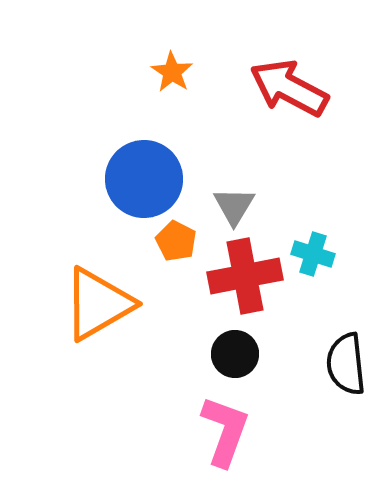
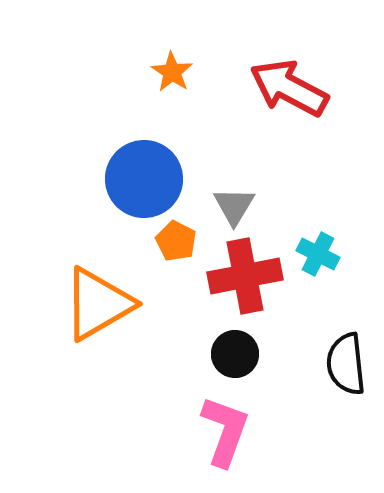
cyan cross: moved 5 px right; rotated 9 degrees clockwise
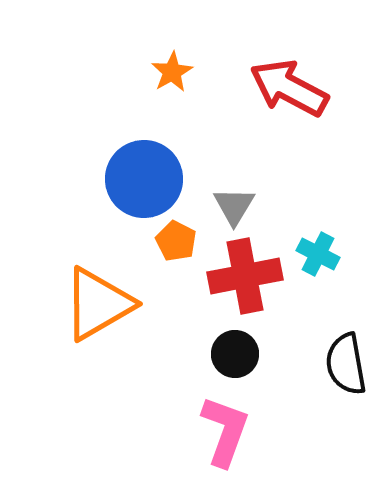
orange star: rotated 9 degrees clockwise
black semicircle: rotated 4 degrees counterclockwise
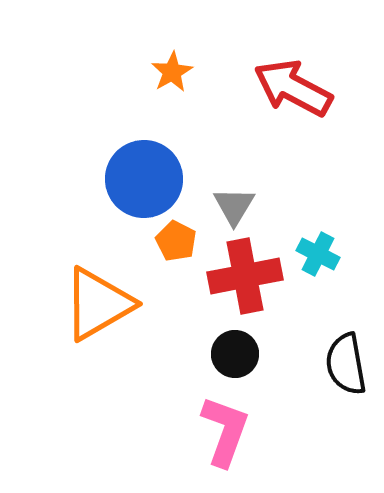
red arrow: moved 4 px right
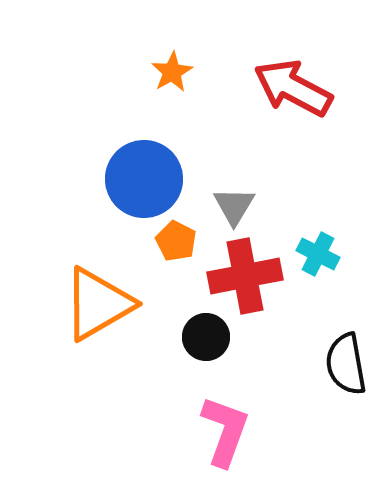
black circle: moved 29 px left, 17 px up
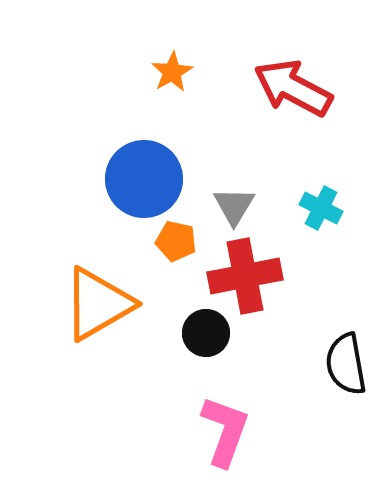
orange pentagon: rotated 15 degrees counterclockwise
cyan cross: moved 3 px right, 46 px up
black circle: moved 4 px up
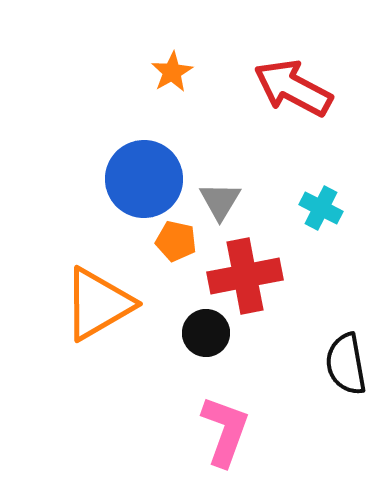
gray triangle: moved 14 px left, 5 px up
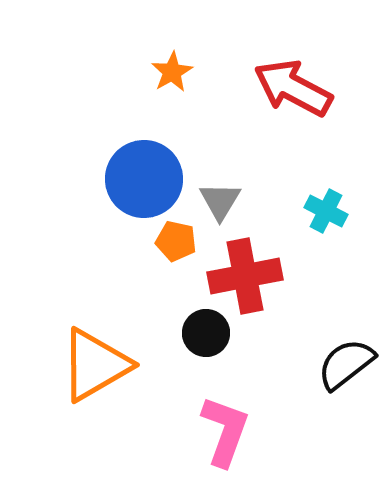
cyan cross: moved 5 px right, 3 px down
orange triangle: moved 3 px left, 61 px down
black semicircle: rotated 62 degrees clockwise
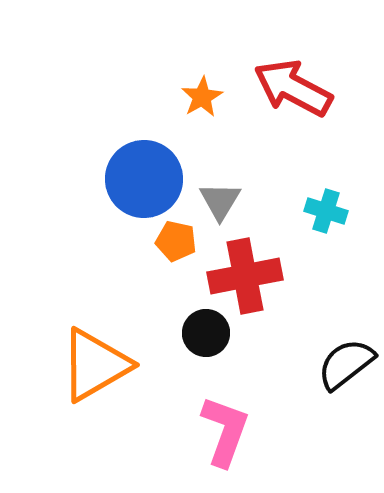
orange star: moved 30 px right, 25 px down
cyan cross: rotated 9 degrees counterclockwise
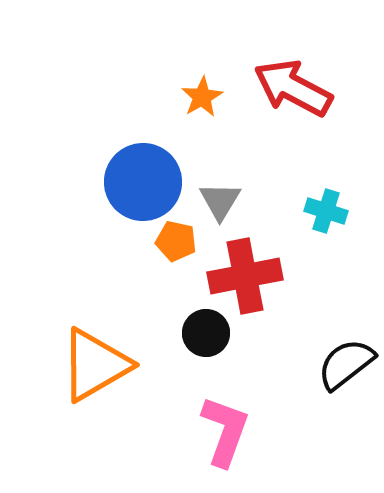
blue circle: moved 1 px left, 3 px down
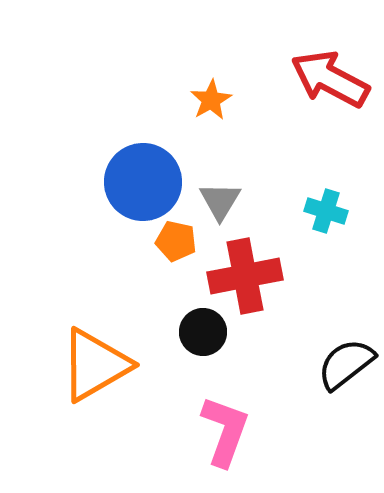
red arrow: moved 37 px right, 9 px up
orange star: moved 9 px right, 3 px down
black circle: moved 3 px left, 1 px up
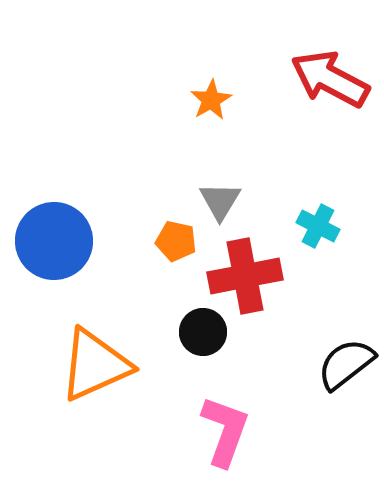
blue circle: moved 89 px left, 59 px down
cyan cross: moved 8 px left, 15 px down; rotated 9 degrees clockwise
orange triangle: rotated 6 degrees clockwise
